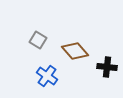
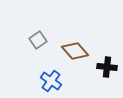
gray square: rotated 24 degrees clockwise
blue cross: moved 4 px right, 5 px down
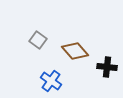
gray square: rotated 18 degrees counterclockwise
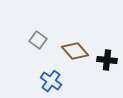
black cross: moved 7 px up
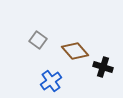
black cross: moved 4 px left, 7 px down; rotated 12 degrees clockwise
blue cross: rotated 20 degrees clockwise
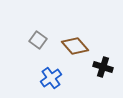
brown diamond: moved 5 px up
blue cross: moved 3 px up
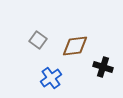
brown diamond: rotated 56 degrees counterclockwise
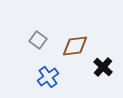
black cross: rotated 24 degrees clockwise
blue cross: moved 3 px left, 1 px up
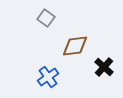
gray square: moved 8 px right, 22 px up
black cross: moved 1 px right
